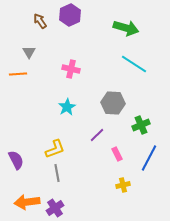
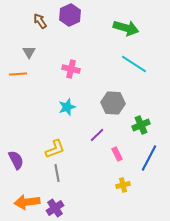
cyan star: rotated 12 degrees clockwise
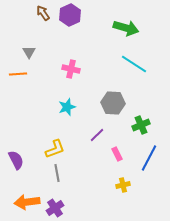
brown arrow: moved 3 px right, 8 px up
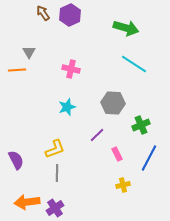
orange line: moved 1 px left, 4 px up
gray line: rotated 12 degrees clockwise
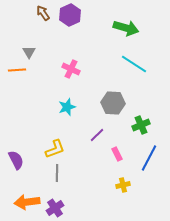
pink cross: rotated 12 degrees clockwise
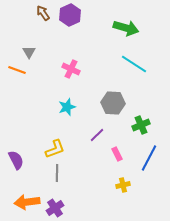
orange line: rotated 24 degrees clockwise
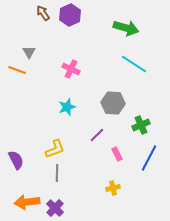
yellow cross: moved 10 px left, 3 px down
purple cross: rotated 12 degrees counterclockwise
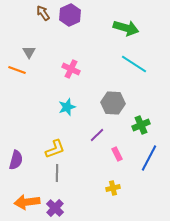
purple semicircle: rotated 42 degrees clockwise
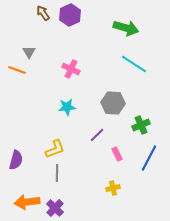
cyan star: rotated 12 degrees clockwise
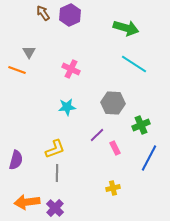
pink rectangle: moved 2 px left, 6 px up
